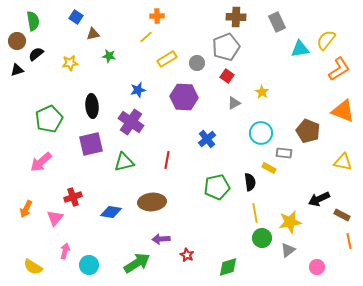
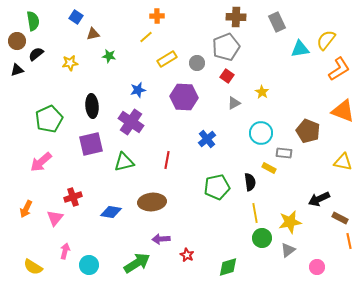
brown rectangle at (342, 215): moved 2 px left, 3 px down
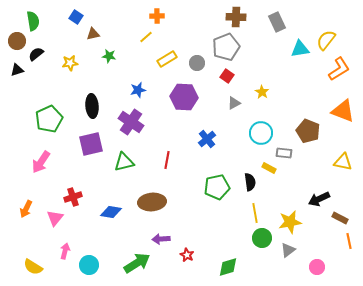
pink arrow at (41, 162): rotated 15 degrees counterclockwise
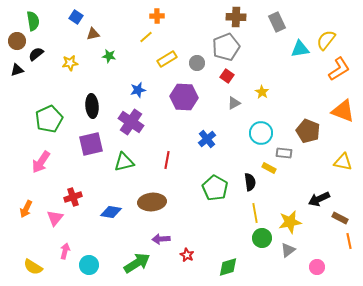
green pentagon at (217, 187): moved 2 px left, 1 px down; rotated 30 degrees counterclockwise
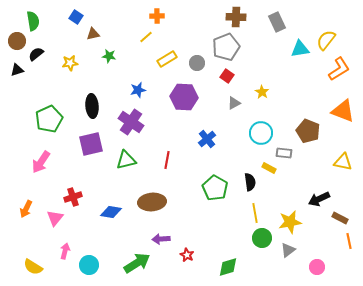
green triangle at (124, 162): moved 2 px right, 2 px up
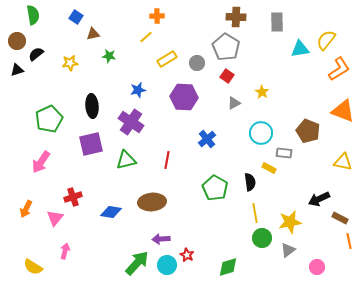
green semicircle at (33, 21): moved 6 px up
gray rectangle at (277, 22): rotated 24 degrees clockwise
gray pentagon at (226, 47): rotated 20 degrees counterclockwise
green arrow at (137, 263): rotated 16 degrees counterclockwise
cyan circle at (89, 265): moved 78 px right
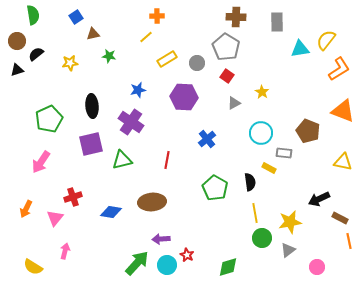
blue square at (76, 17): rotated 24 degrees clockwise
green triangle at (126, 160): moved 4 px left
